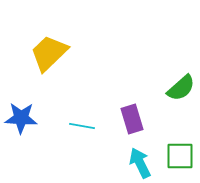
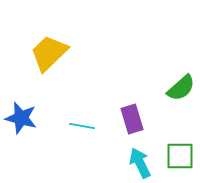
blue star: rotated 12 degrees clockwise
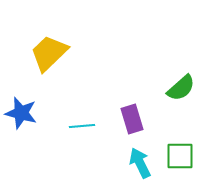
blue star: moved 5 px up
cyan line: rotated 15 degrees counterclockwise
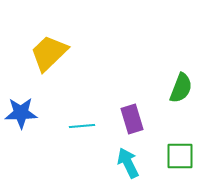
green semicircle: rotated 28 degrees counterclockwise
blue star: rotated 16 degrees counterclockwise
cyan arrow: moved 12 px left
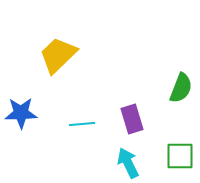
yellow trapezoid: moved 9 px right, 2 px down
cyan line: moved 2 px up
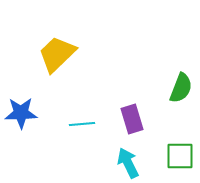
yellow trapezoid: moved 1 px left, 1 px up
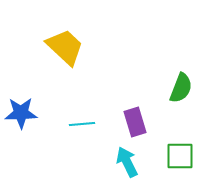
yellow trapezoid: moved 8 px right, 7 px up; rotated 87 degrees clockwise
purple rectangle: moved 3 px right, 3 px down
cyan arrow: moved 1 px left, 1 px up
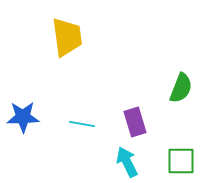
yellow trapezoid: moved 2 px right, 10 px up; rotated 39 degrees clockwise
blue star: moved 2 px right, 4 px down
cyan line: rotated 15 degrees clockwise
green square: moved 1 px right, 5 px down
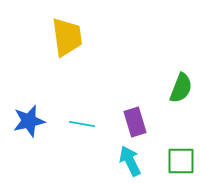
blue star: moved 6 px right, 4 px down; rotated 12 degrees counterclockwise
cyan arrow: moved 3 px right, 1 px up
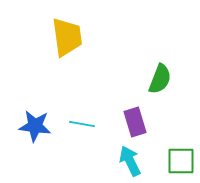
green semicircle: moved 21 px left, 9 px up
blue star: moved 6 px right, 5 px down; rotated 20 degrees clockwise
